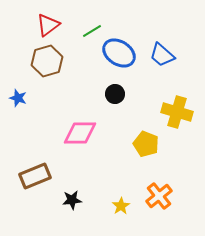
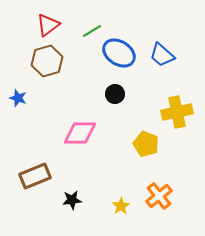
yellow cross: rotated 28 degrees counterclockwise
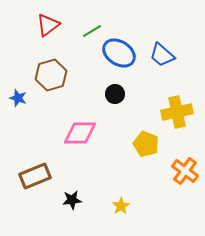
brown hexagon: moved 4 px right, 14 px down
orange cross: moved 26 px right, 25 px up; rotated 16 degrees counterclockwise
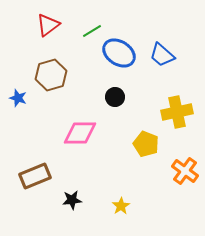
black circle: moved 3 px down
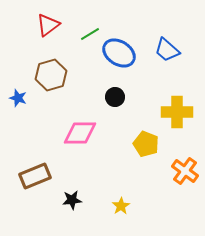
green line: moved 2 px left, 3 px down
blue trapezoid: moved 5 px right, 5 px up
yellow cross: rotated 12 degrees clockwise
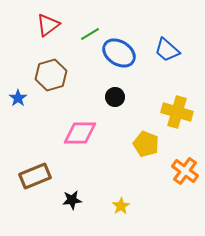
blue star: rotated 18 degrees clockwise
yellow cross: rotated 16 degrees clockwise
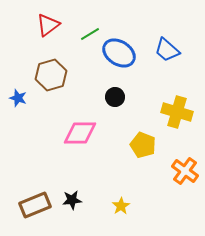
blue star: rotated 18 degrees counterclockwise
yellow pentagon: moved 3 px left, 1 px down
brown rectangle: moved 29 px down
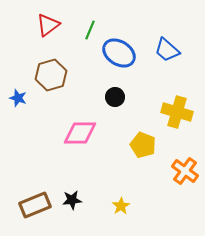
green line: moved 4 px up; rotated 36 degrees counterclockwise
